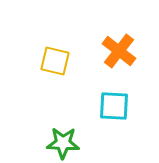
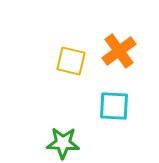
orange cross: rotated 16 degrees clockwise
yellow square: moved 16 px right
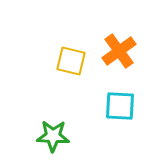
cyan square: moved 6 px right
green star: moved 10 px left, 7 px up
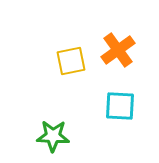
orange cross: moved 1 px left, 1 px up
yellow square: rotated 24 degrees counterclockwise
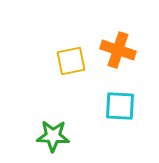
orange cross: rotated 36 degrees counterclockwise
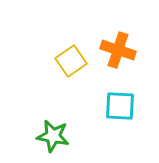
yellow square: rotated 24 degrees counterclockwise
green star: rotated 8 degrees clockwise
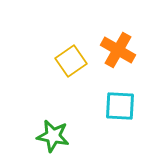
orange cross: rotated 12 degrees clockwise
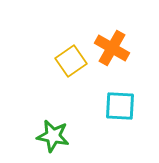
orange cross: moved 6 px left, 2 px up
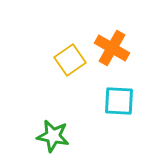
yellow square: moved 1 px left, 1 px up
cyan square: moved 1 px left, 5 px up
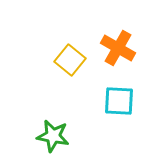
orange cross: moved 6 px right
yellow square: rotated 16 degrees counterclockwise
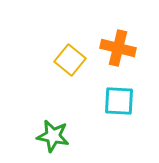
orange cross: rotated 16 degrees counterclockwise
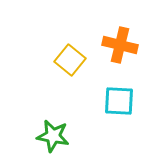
orange cross: moved 2 px right, 3 px up
